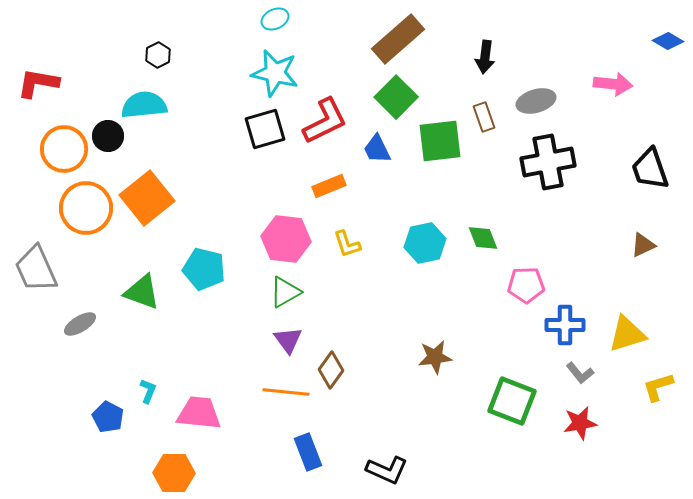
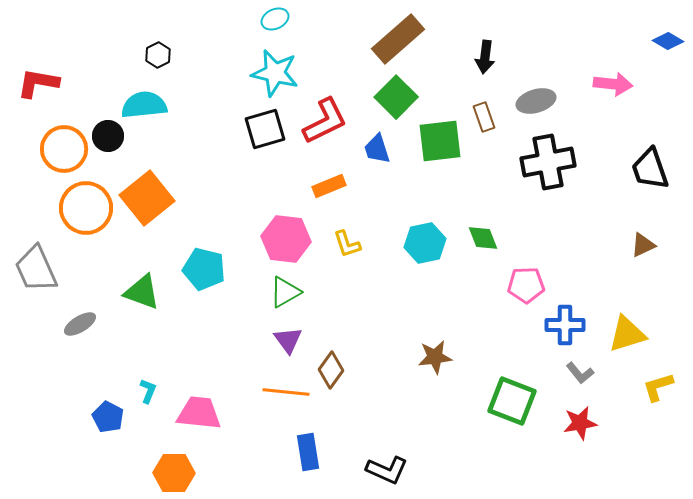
blue trapezoid at (377, 149): rotated 8 degrees clockwise
blue rectangle at (308, 452): rotated 12 degrees clockwise
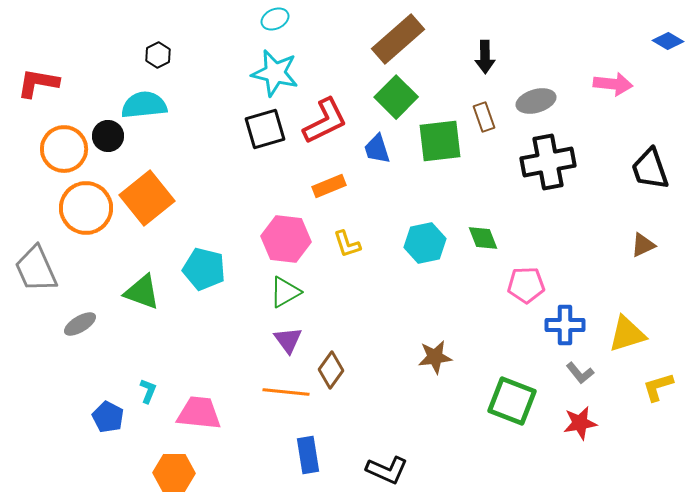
black arrow at (485, 57): rotated 8 degrees counterclockwise
blue rectangle at (308, 452): moved 3 px down
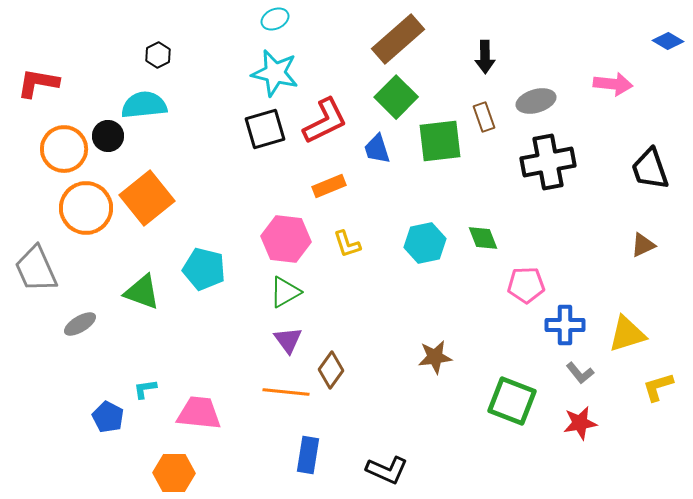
cyan L-shape at (148, 391): moved 3 px left, 2 px up; rotated 120 degrees counterclockwise
blue rectangle at (308, 455): rotated 18 degrees clockwise
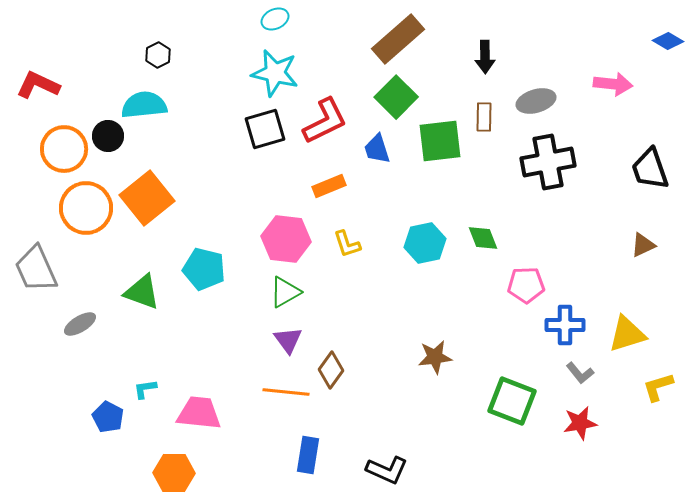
red L-shape at (38, 83): moved 2 px down; rotated 15 degrees clockwise
brown rectangle at (484, 117): rotated 20 degrees clockwise
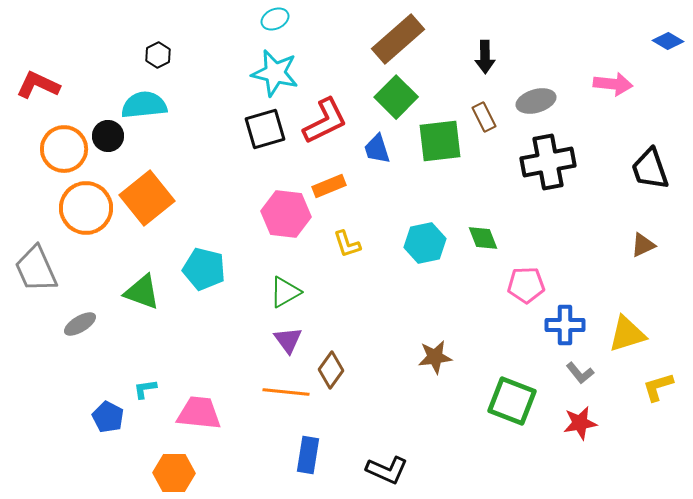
brown rectangle at (484, 117): rotated 28 degrees counterclockwise
pink hexagon at (286, 239): moved 25 px up
